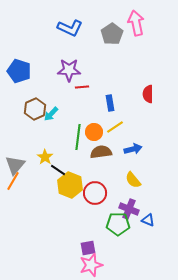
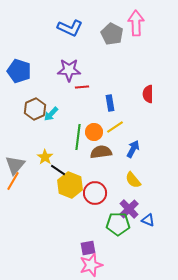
pink arrow: rotated 10 degrees clockwise
gray pentagon: rotated 10 degrees counterclockwise
blue arrow: rotated 48 degrees counterclockwise
purple cross: rotated 24 degrees clockwise
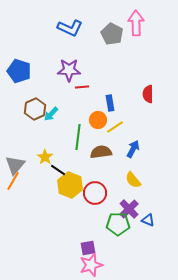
orange circle: moved 4 px right, 12 px up
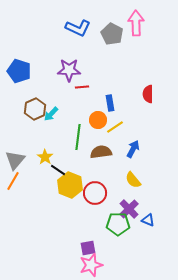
blue L-shape: moved 8 px right
gray triangle: moved 5 px up
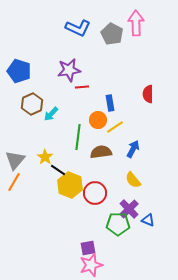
purple star: rotated 10 degrees counterclockwise
brown hexagon: moved 3 px left, 5 px up
orange line: moved 1 px right, 1 px down
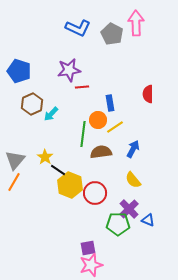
green line: moved 5 px right, 3 px up
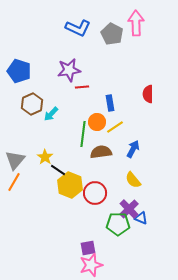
orange circle: moved 1 px left, 2 px down
blue triangle: moved 7 px left, 2 px up
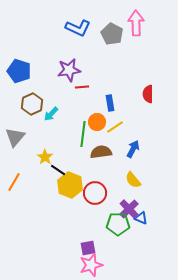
gray triangle: moved 23 px up
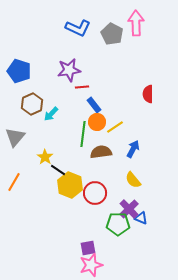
blue rectangle: moved 16 px left, 2 px down; rotated 28 degrees counterclockwise
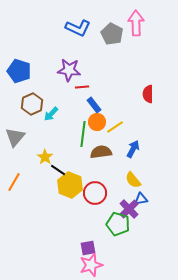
purple star: rotated 15 degrees clockwise
blue triangle: moved 19 px up; rotated 32 degrees counterclockwise
green pentagon: rotated 15 degrees clockwise
